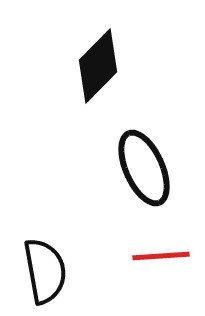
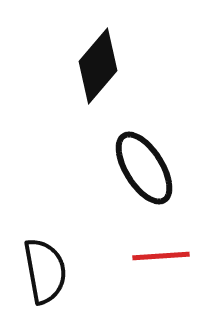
black diamond: rotated 4 degrees counterclockwise
black ellipse: rotated 8 degrees counterclockwise
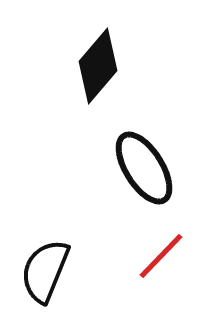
red line: rotated 42 degrees counterclockwise
black semicircle: rotated 148 degrees counterclockwise
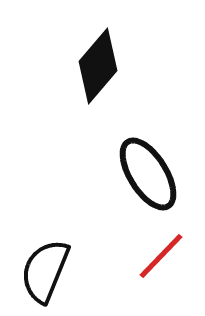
black ellipse: moved 4 px right, 6 px down
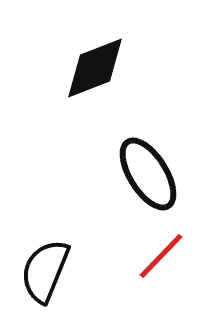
black diamond: moved 3 px left, 2 px down; rotated 28 degrees clockwise
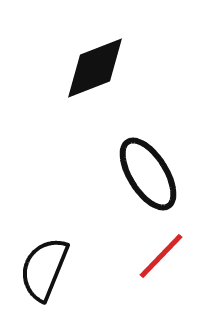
black semicircle: moved 1 px left, 2 px up
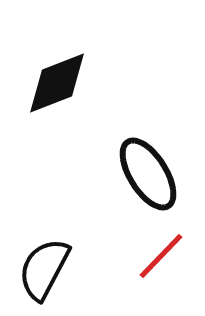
black diamond: moved 38 px left, 15 px down
black semicircle: rotated 6 degrees clockwise
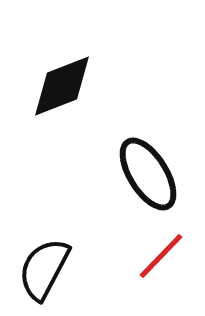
black diamond: moved 5 px right, 3 px down
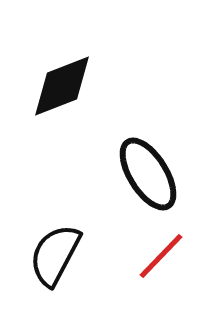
black semicircle: moved 11 px right, 14 px up
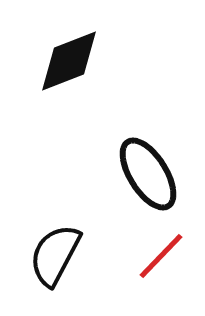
black diamond: moved 7 px right, 25 px up
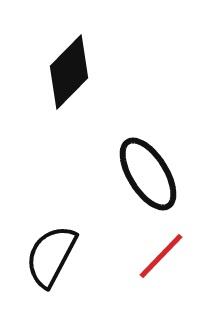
black diamond: moved 11 px down; rotated 24 degrees counterclockwise
black semicircle: moved 4 px left, 1 px down
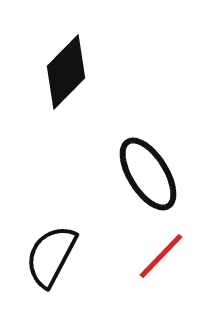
black diamond: moved 3 px left
